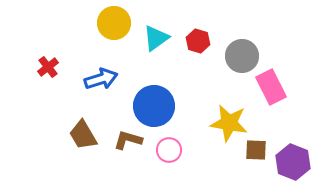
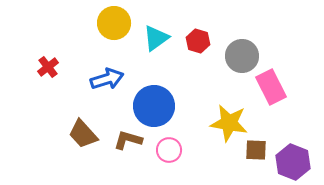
blue arrow: moved 6 px right
brown trapezoid: moved 1 px up; rotated 12 degrees counterclockwise
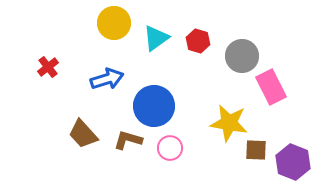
pink circle: moved 1 px right, 2 px up
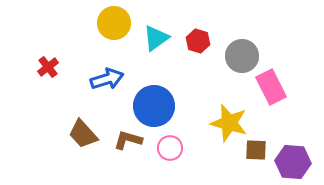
yellow star: rotated 6 degrees clockwise
purple hexagon: rotated 16 degrees counterclockwise
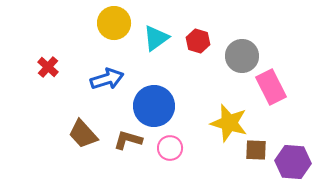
red cross: rotated 10 degrees counterclockwise
